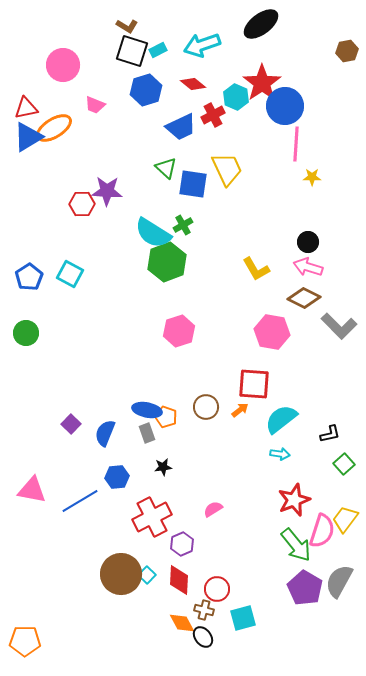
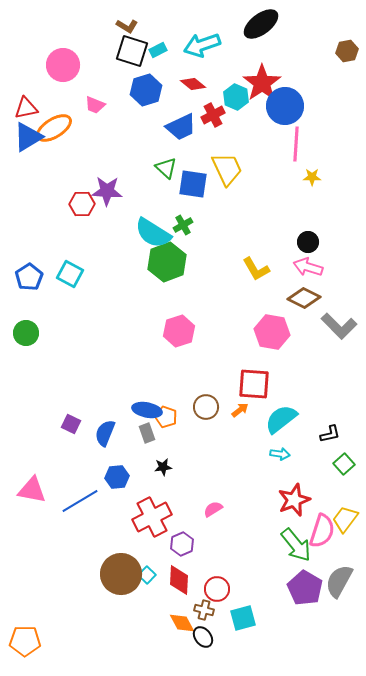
purple square at (71, 424): rotated 18 degrees counterclockwise
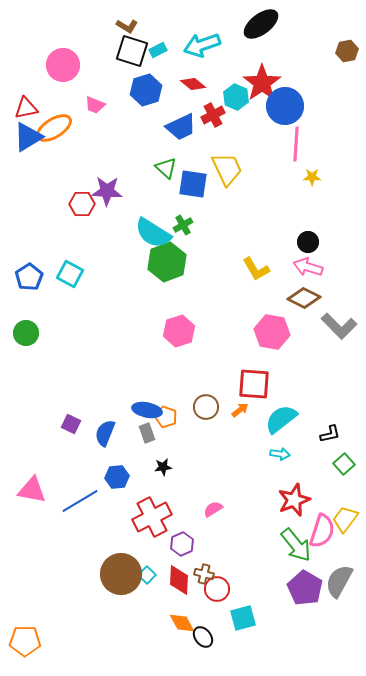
brown cross at (204, 610): moved 36 px up
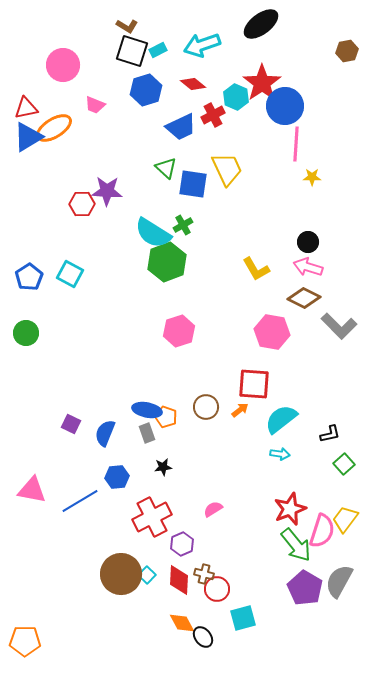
red star at (294, 500): moved 4 px left, 9 px down
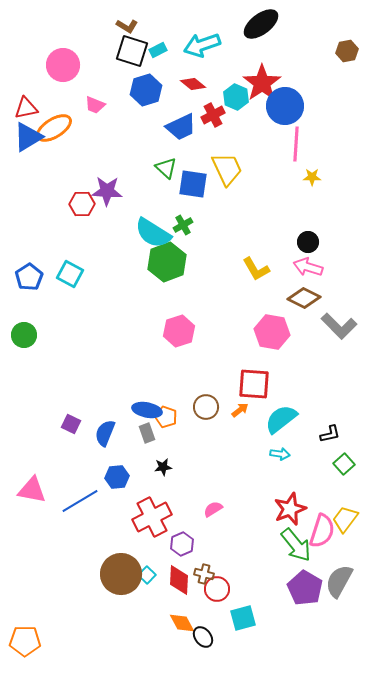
green circle at (26, 333): moved 2 px left, 2 px down
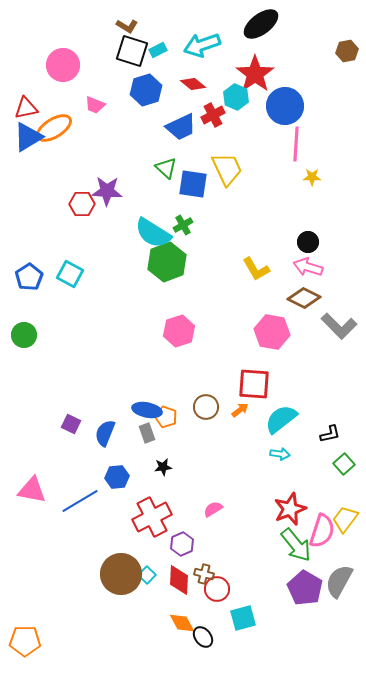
red star at (262, 83): moved 7 px left, 9 px up
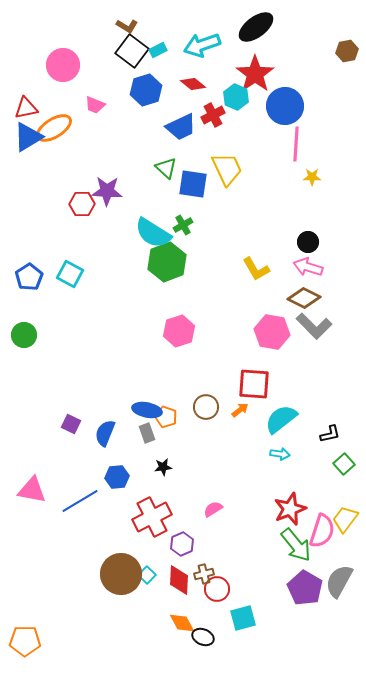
black ellipse at (261, 24): moved 5 px left, 3 px down
black square at (132, 51): rotated 20 degrees clockwise
gray L-shape at (339, 326): moved 25 px left
brown cross at (204, 574): rotated 30 degrees counterclockwise
black ellipse at (203, 637): rotated 30 degrees counterclockwise
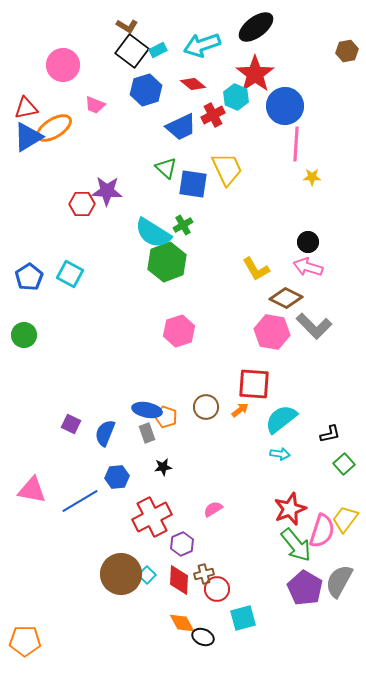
brown diamond at (304, 298): moved 18 px left
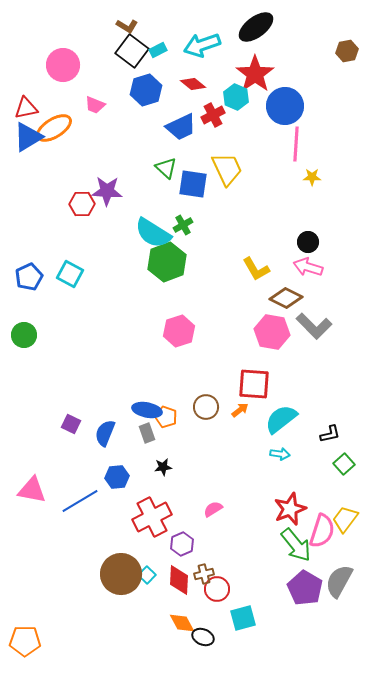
blue pentagon at (29, 277): rotated 8 degrees clockwise
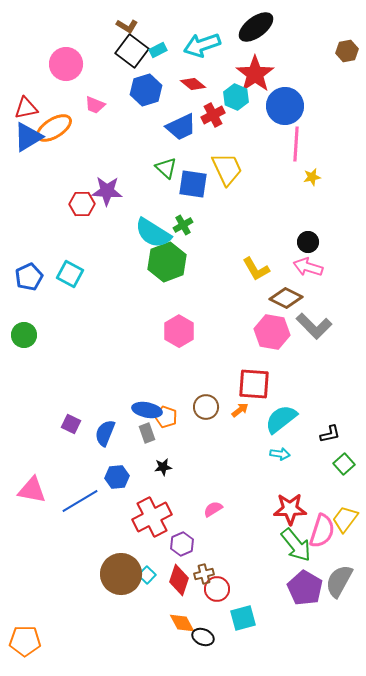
pink circle at (63, 65): moved 3 px right, 1 px up
yellow star at (312, 177): rotated 12 degrees counterclockwise
pink hexagon at (179, 331): rotated 12 degrees counterclockwise
red star at (290, 509): rotated 20 degrees clockwise
red diamond at (179, 580): rotated 16 degrees clockwise
